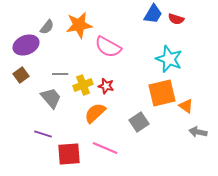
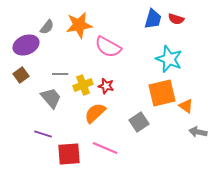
blue trapezoid: moved 5 px down; rotated 15 degrees counterclockwise
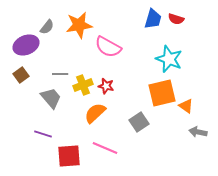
red square: moved 2 px down
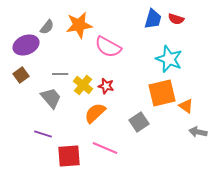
yellow cross: rotated 30 degrees counterclockwise
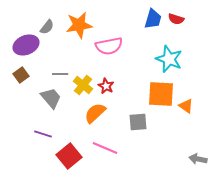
pink semicircle: moved 1 px right, 1 px up; rotated 40 degrees counterclockwise
red star: rotated 14 degrees clockwise
orange square: moved 1 px left, 1 px down; rotated 16 degrees clockwise
gray square: moved 1 px left; rotated 30 degrees clockwise
gray arrow: moved 27 px down
red square: rotated 35 degrees counterclockwise
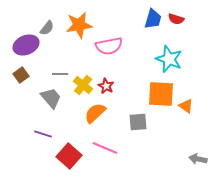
gray semicircle: moved 1 px down
red square: rotated 10 degrees counterclockwise
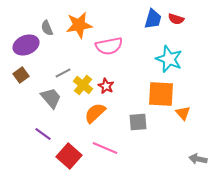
gray semicircle: rotated 119 degrees clockwise
gray line: moved 3 px right, 1 px up; rotated 28 degrees counterclockwise
orange triangle: moved 3 px left, 7 px down; rotated 14 degrees clockwise
purple line: rotated 18 degrees clockwise
